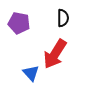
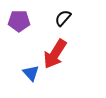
black semicircle: rotated 138 degrees counterclockwise
purple pentagon: moved 2 px up; rotated 10 degrees counterclockwise
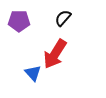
blue triangle: moved 2 px right
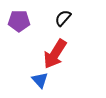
blue triangle: moved 7 px right, 7 px down
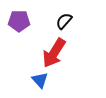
black semicircle: moved 1 px right, 3 px down
red arrow: moved 1 px left, 1 px up
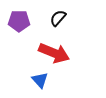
black semicircle: moved 6 px left, 3 px up
red arrow: rotated 100 degrees counterclockwise
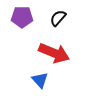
purple pentagon: moved 3 px right, 4 px up
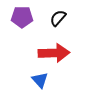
red arrow: rotated 24 degrees counterclockwise
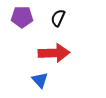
black semicircle: rotated 18 degrees counterclockwise
